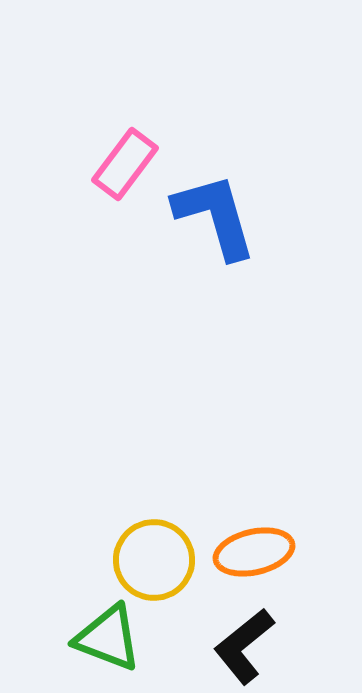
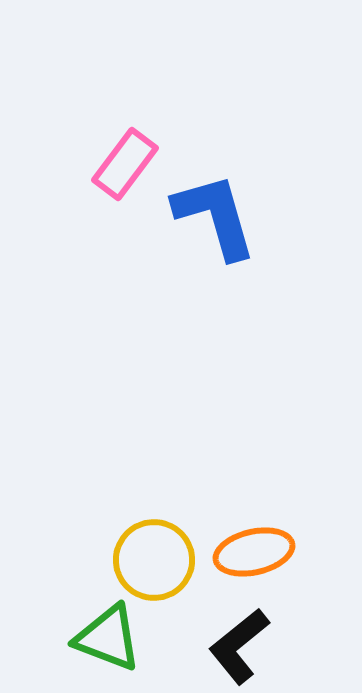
black L-shape: moved 5 px left
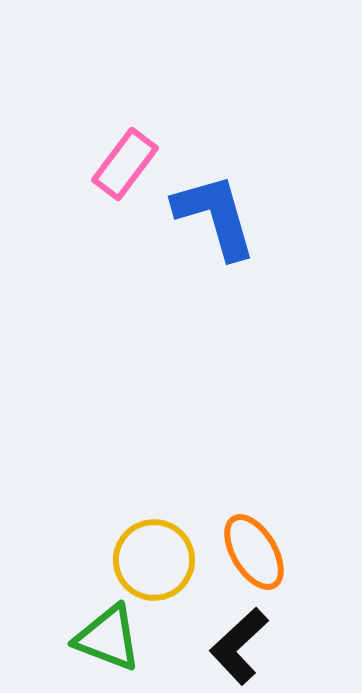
orange ellipse: rotated 72 degrees clockwise
black L-shape: rotated 4 degrees counterclockwise
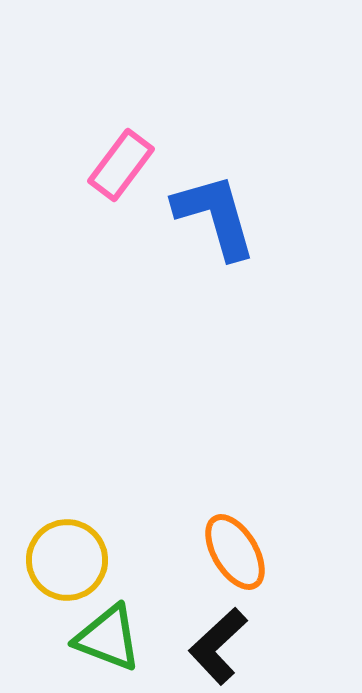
pink rectangle: moved 4 px left, 1 px down
orange ellipse: moved 19 px left
yellow circle: moved 87 px left
black L-shape: moved 21 px left
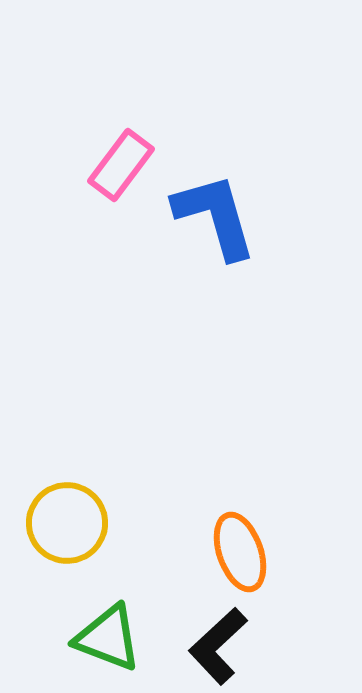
orange ellipse: moved 5 px right; rotated 12 degrees clockwise
yellow circle: moved 37 px up
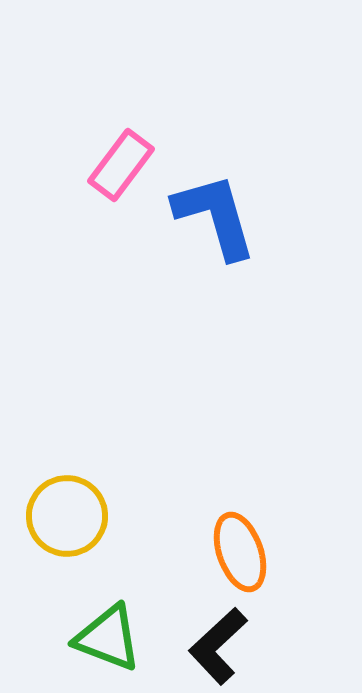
yellow circle: moved 7 px up
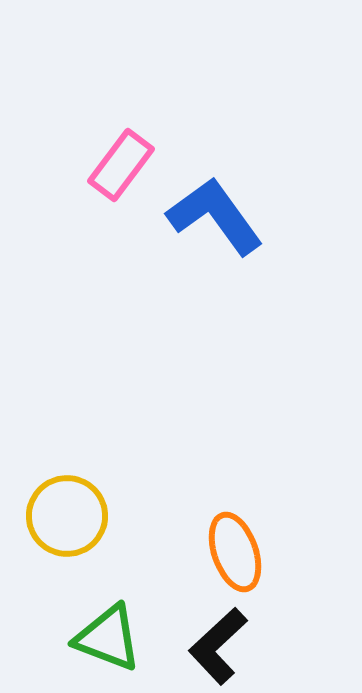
blue L-shape: rotated 20 degrees counterclockwise
orange ellipse: moved 5 px left
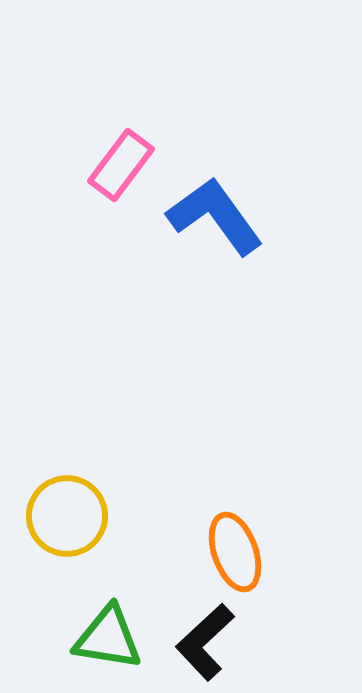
green triangle: rotated 12 degrees counterclockwise
black L-shape: moved 13 px left, 4 px up
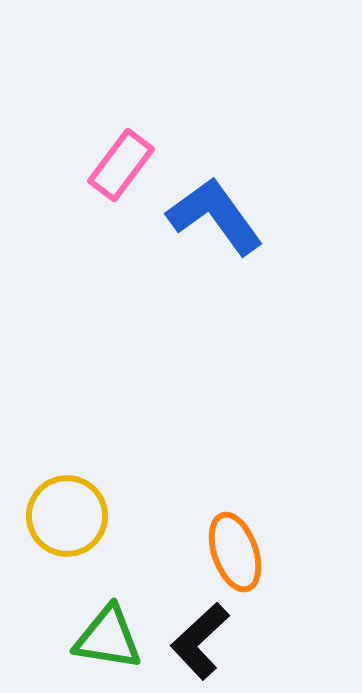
black L-shape: moved 5 px left, 1 px up
